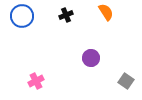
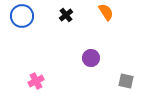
black cross: rotated 16 degrees counterclockwise
gray square: rotated 21 degrees counterclockwise
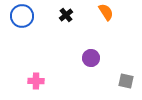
pink cross: rotated 28 degrees clockwise
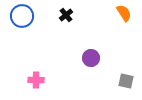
orange semicircle: moved 18 px right, 1 px down
pink cross: moved 1 px up
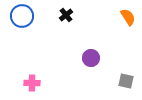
orange semicircle: moved 4 px right, 4 px down
pink cross: moved 4 px left, 3 px down
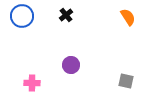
purple circle: moved 20 px left, 7 px down
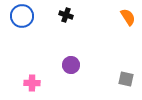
black cross: rotated 32 degrees counterclockwise
gray square: moved 2 px up
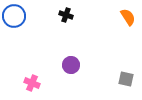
blue circle: moved 8 px left
pink cross: rotated 21 degrees clockwise
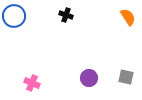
purple circle: moved 18 px right, 13 px down
gray square: moved 2 px up
